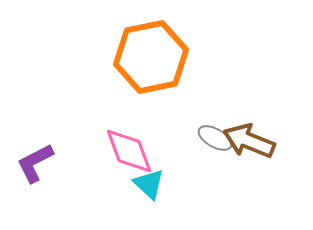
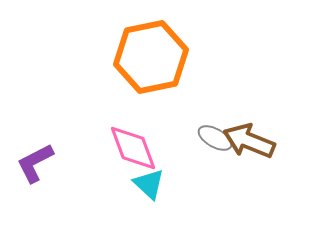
pink diamond: moved 4 px right, 3 px up
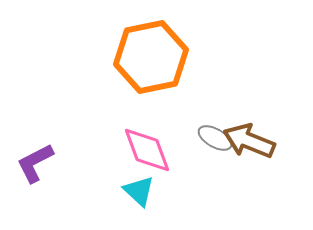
pink diamond: moved 14 px right, 2 px down
cyan triangle: moved 10 px left, 7 px down
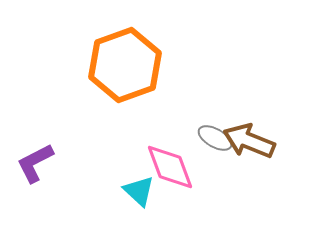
orange hexagon: moved 26 px left, 8 px down; rotated 8 degrees counterclockwise
pink diamond: moved 23 px right, 17 px down
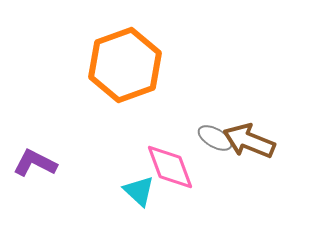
purple L-shape: rotated 54 degrees clockwise
